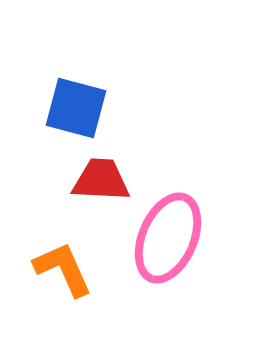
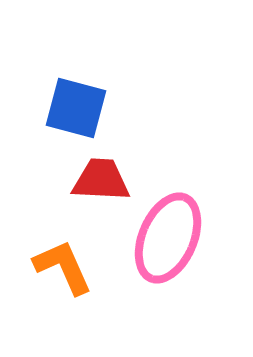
orange L-shape: moved 2 px up
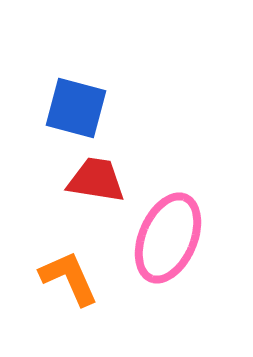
red trapezoid: moved 5 px left; rotated 6 degrees clockwise
orange L-shape: moved 6 px right, 11 px down
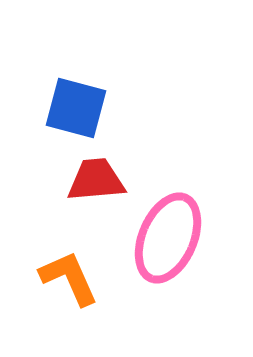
red trapezoid: rotated 14 degrees counterclockwise
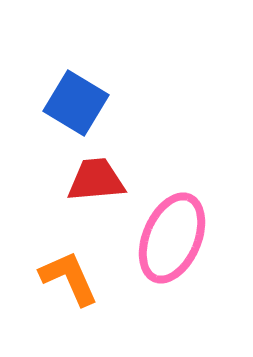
blue square: moved 5 px up; rotated 16 degrees clockwise
pink ellipse: moved 4 px right
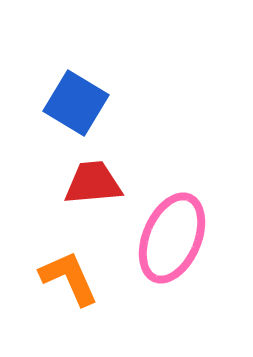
red trapezoid: moved 3 px left, 3 px down
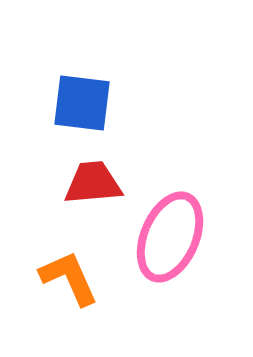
blue square: moved 6 px right; rotated 24 degrees counterclockwise
pink ellipse: moved 2 px left, 1 px up
